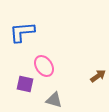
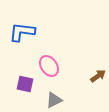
blue L-shape: rotated 12 degrees clockwise
pink ellipse: moved 5 px right
gray triangle: rotated 42 degrees counterclockwise
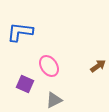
blue L-shape: moved 2 px left
brown arrow: moved 10 px up
purple square: rotated 12 degrees clockwise
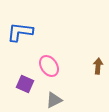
brown arrow: rotated 49 degrees counterclockwise
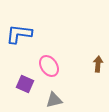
blue L-shape: moved 1 px left, 2 px down
brown arrow: moved 2 px up
gray triangle: rotated 12 degrees clockwise
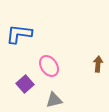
purple square: rotated 24 degrees clockwise
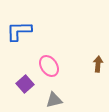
blue L-shape: moved 3 px up; rotated 8 degrees counterclockwise
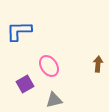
purple square: rotated 12 degrees clockwise
